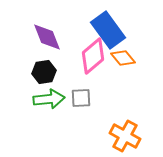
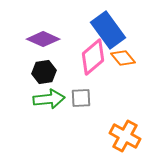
purple diamond: moved 4 px left, 2 px down; rotated 44 degrees counterclockwise
pink diamond: moved 1 px down
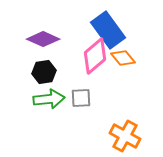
pink diamond: moved 2 px right, 1 px up
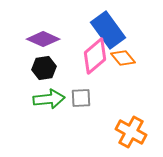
black hexagon: moved 4 px up
orange cross: moved 6 px right, 4 px up
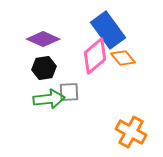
gray square: moved 12 px left, 6 px up
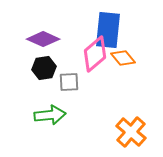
blue rectangle: rotated 42 degrees clockwise
pink diamond: moved 2 px up
gray square: moved 10 px up
green arrow: moved 1 px right, 16 px down
orange cross: rotated 12 degrees clockwise
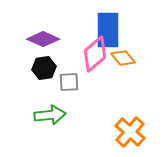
blue rectangle: rotated 6 degrees counterclockwise
orange cross: moved 1 px left
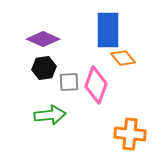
pink diamond: moved 1 px right, 31 px down; rotated 30 degrees counterclockwise
orange cross: moved 2 px down; rotated 36 degrees counterclockwise
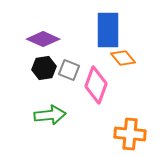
gray square: moved 12 px up; rotated 25 degrees clockwise
